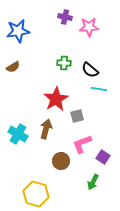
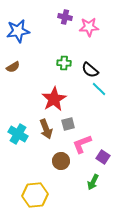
cyan line: rotated 35 degrees clockwise
red star: moved 2 px left
gray square: moved 9 px left, 8 px down
brown arrow: rotated 144 degrees clockwise
yellow hexagon: moved 1 px left, 1 px down; rotated 20 degrees counterclockwise
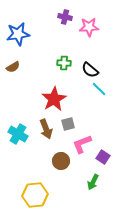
blue star: moved 3 px down
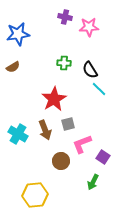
black semicircle: rotated 18 degrees clockwise
brown arrow: moved 1 px left, 1 px down
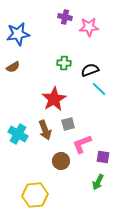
black semicircle: rotated 102 degrees clockwise
purple square: rotated 24 degrees counterclockwise
green arrow: moved 5 px right
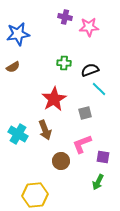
gray square: moved 17 px right, 11 px up
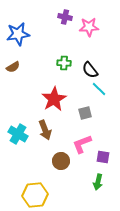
black semicircle: rotated 108 degrees counterclockwise
green arrow: rotated 14 degrees counterclockwise
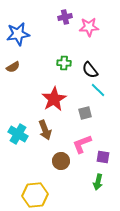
purple cross: rotated 24 degrees counterclockwise
cyan line: moved 1 px left, 1 px down
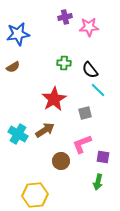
brown arrow: rotated 102 degrees counterclockwise
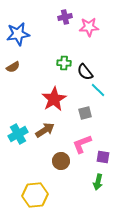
black semicircle: moved 5 px left, 2 px down
cyan cross: rotated 30 degrees clockwise
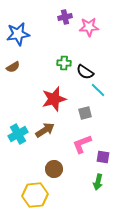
black semicircle: rotated 18 degrees counterclockwise
red star: rotated 15 degrees clockwise
brown circle: moved 7 px left, 8 px down
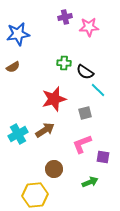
green arrow: moved 8 px left; rotated 126 degrees counterclockwise
